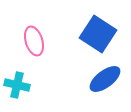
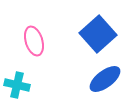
blue square: rotated 15 degrees clockwise
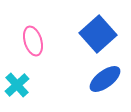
pink ellipse: moved 1 px left
cyan cross: rotated 35 degrees clockwise
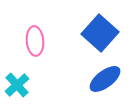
blue square: moved 2 px right, 1 px up; rotated 6 degrees counterclockwise
pink ellipse: moved 2 px right; rotated 12 degrees clockwise
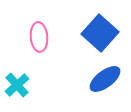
pink ellipse: moved 4 px right, 4 px up
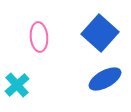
blue ellipse: rotated 8 degrees clockwise
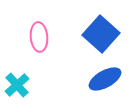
blue square: moved 1 px right, 1 px down
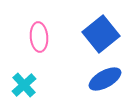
blue square: rotated 9 degrees clockwise
cyan cross: moved 7 px right
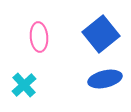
blue ellipse: rotated 16 degrees clockwise
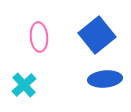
blue square: moved 4 px left, 1 px down
blue ellipse: rotated 8 degrees clockwise
